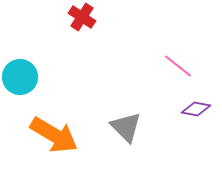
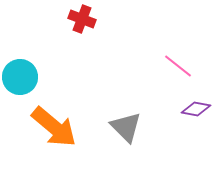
red cross: moved 2 px down; rotated 12 degrees counterclockwise
orange arrow: moved 8 px up; rotated 9 degrees clockwise
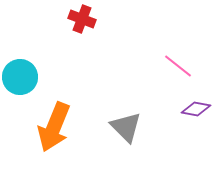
orange arrow: rotated 72 degrees clockwise
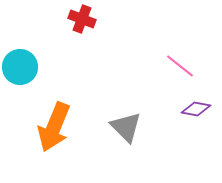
pink line: moved 2 px right
cyan circle: moved 10 px up
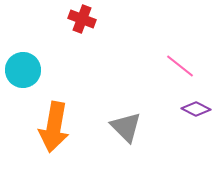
cyan circle: moved 3 px right, 3 px down
purple diamond: rotated 16 degrees clockwise
orange arrow: rotated 12 degrees counterclockwise
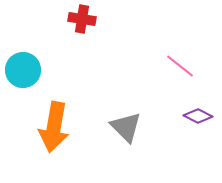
red cross: rotated 12 degrees counterclockwise
purple diamond: moved 2 px right, 7 px down
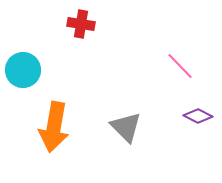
red cross: moved 1 px left, 5 px down
pink line: rotated 8 degrees clockwise
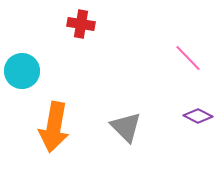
pink line: moved 8 px right, 8 px up
cyan circle: moved 1 px left, 1 px down
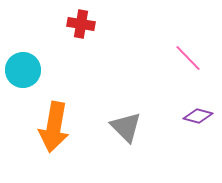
cyan circle: moved 1 px right, 1 px up
purple diamond: rotated 12 degrees counterclockwise
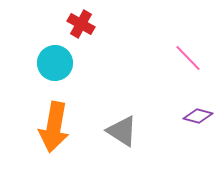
red cross: rotated 20 degrees clockwise
cyan circle: moved 32 px right, 7 px up
gray triangle: moved 4 px left, 4 px down; rotated 12 degrees counterclockwise
